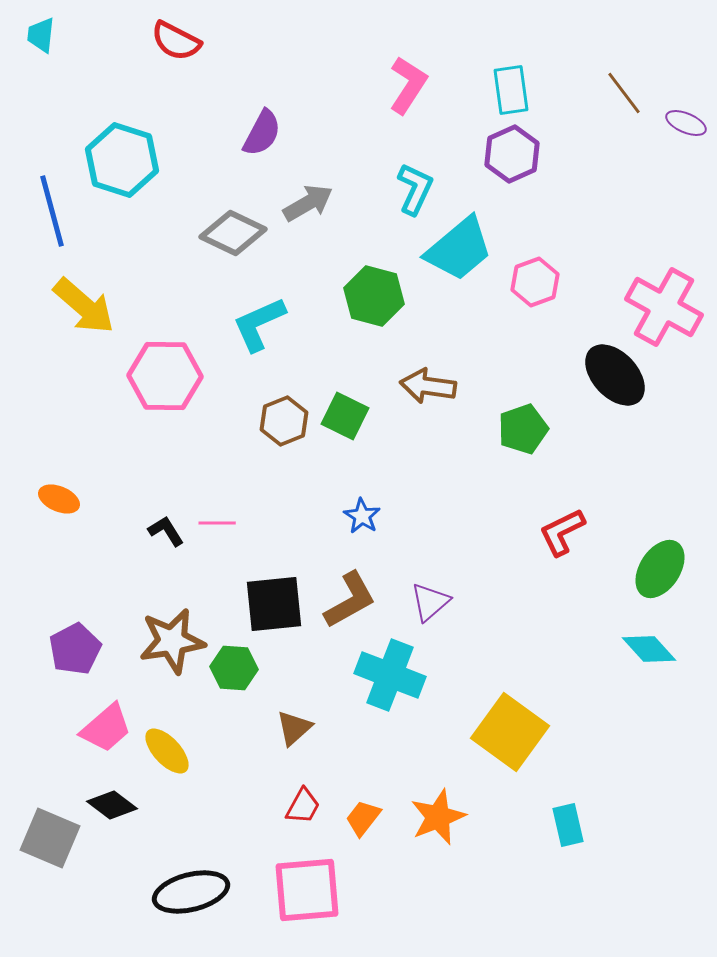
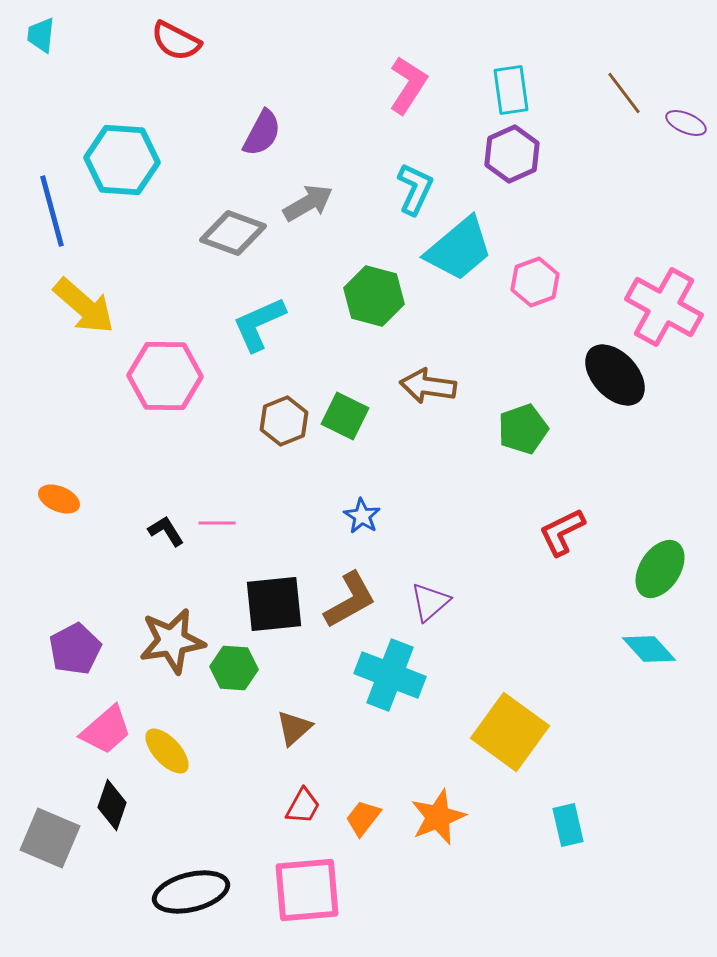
cyan hexagon at (122, 160): rotated 14 degrees counterclockwise
gray diamond at (233, 233): rotated 6 degrees counterclockwise
pink trapezoid at (106, 728): moved 2 px down
black diamond at (112, 805): rotated 72 degrees clockwise
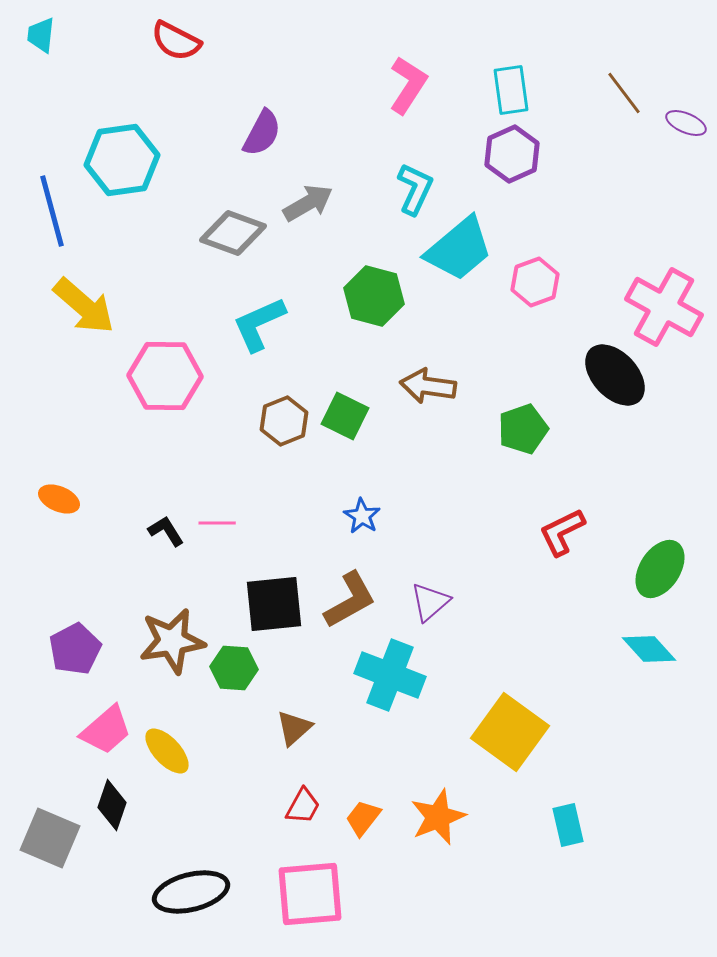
cyan hexagon at (122, 160): rotated 12 degrees counterclockwise
pink square at (307, 890): moved 3 px right, 4 px down
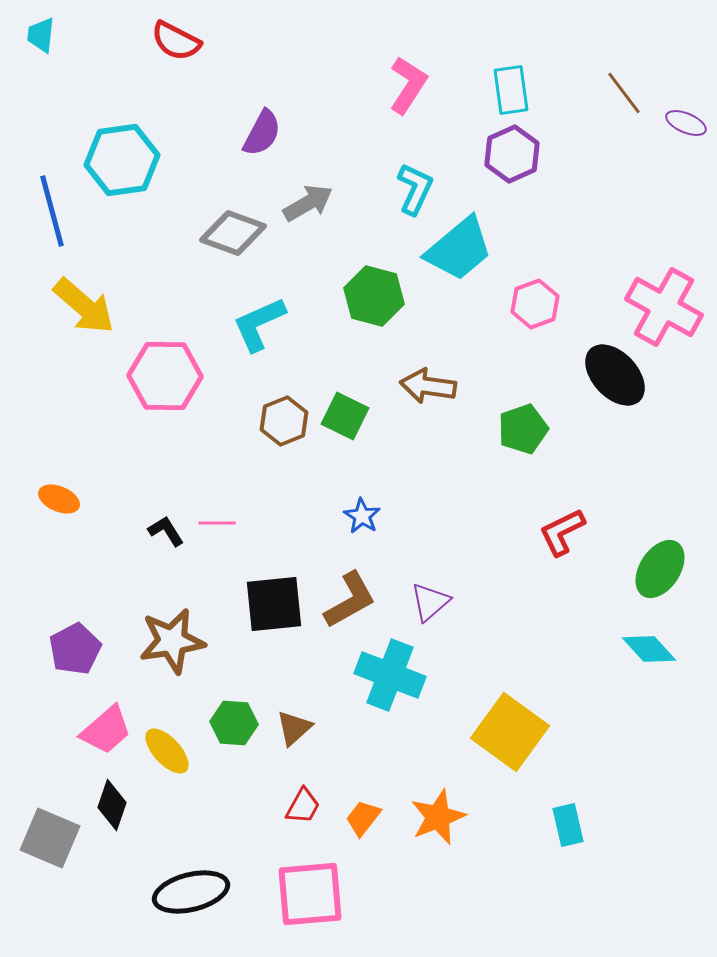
pink hexagon at (535, 282): moved 22 px down
green hexagon at (234, 668): moved 55 px down
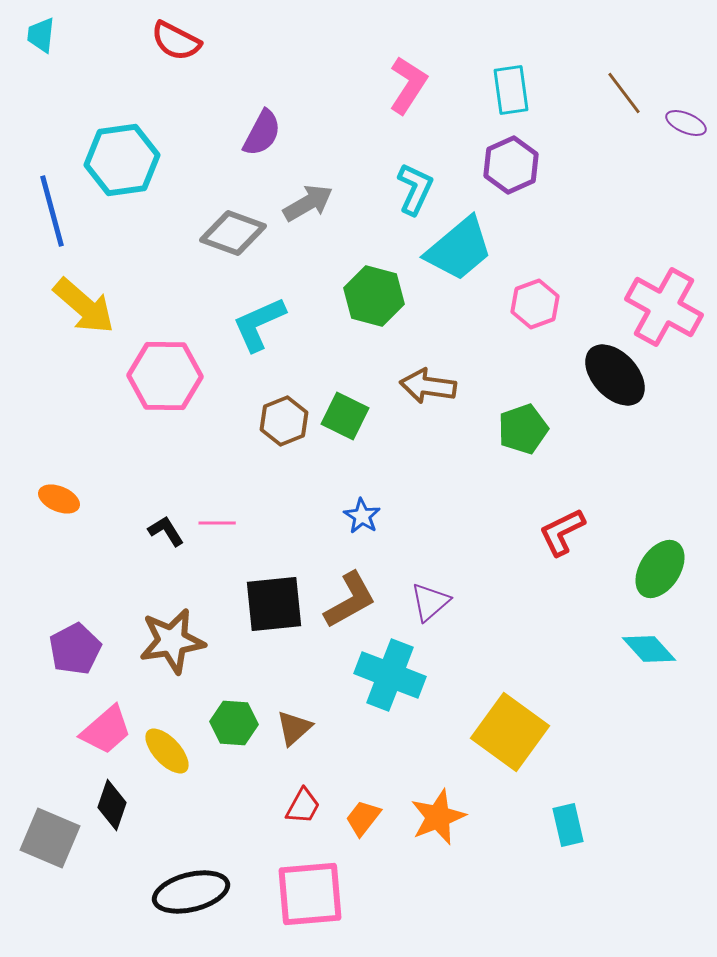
purple hexagon at (512, 154): moved 1 px left, 11 px down
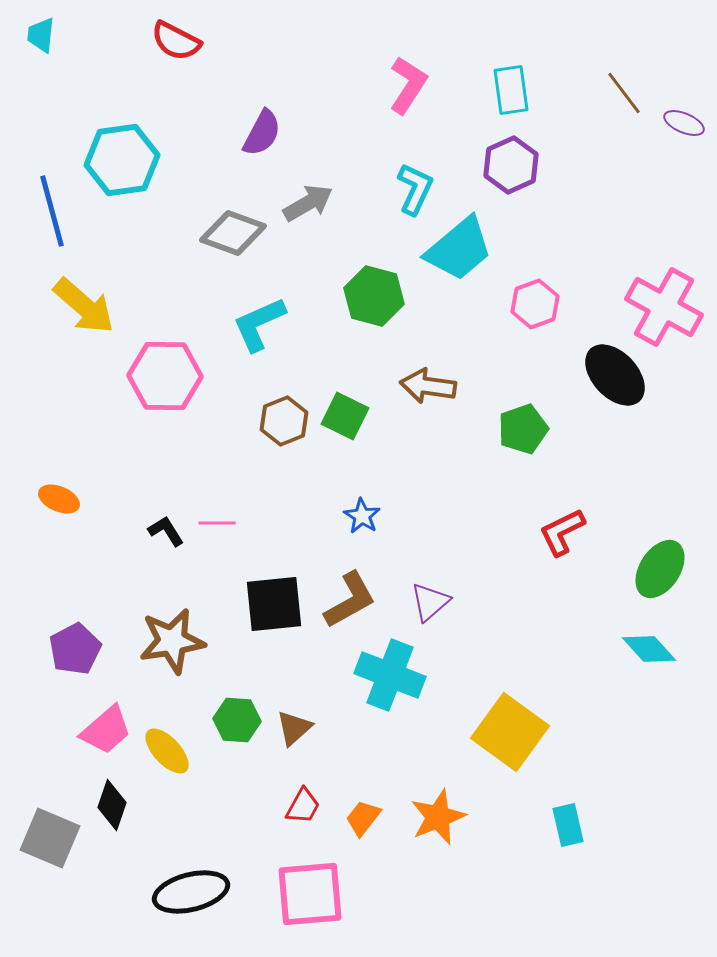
purple ellipse at (686, 123): moved 2 px left
green hexagon at (234, 723): moved 3 px right, 3 px up
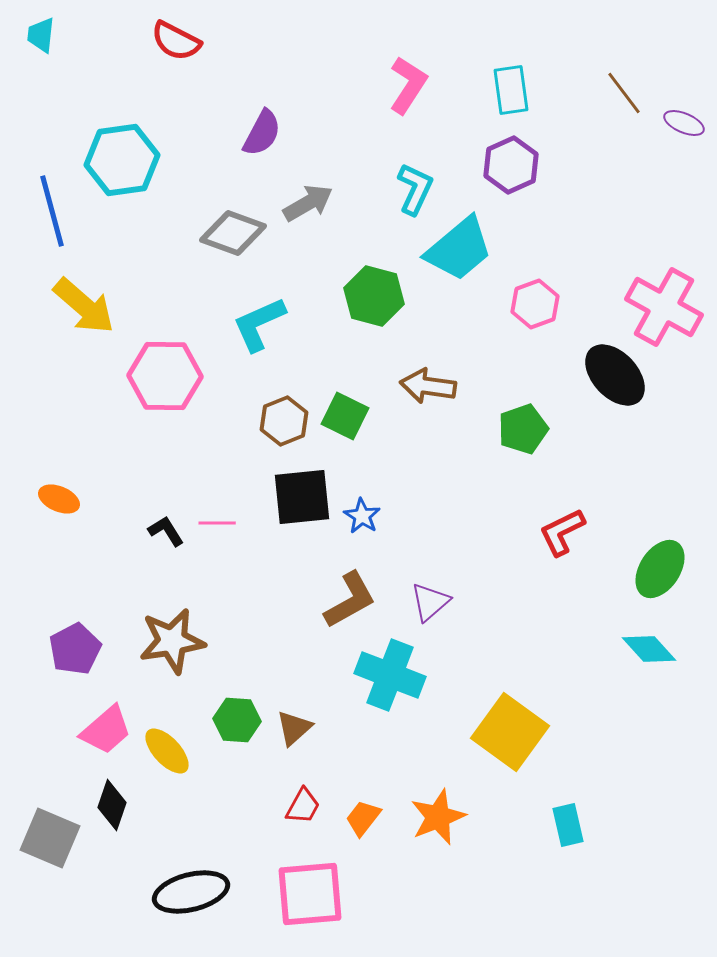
black square at (274, 604): moved 28 px right, 107 px up
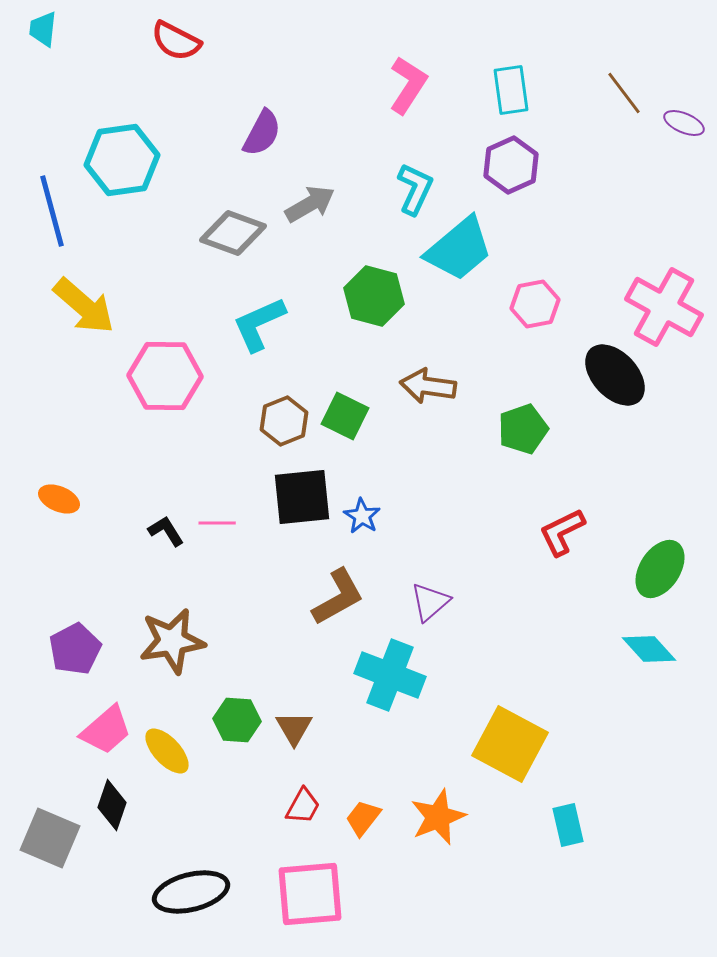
cyan trapezoid at (41, 35): moved 2 px right, 6 px up
gray arrow at (308, 203): moved 2 px right, 1 px down
pink hexagon at (535, 304): rotated 9 degrees clockwise
brown L-shape at (350, 600): moved 12 px left, 3 px up
brown triangle at (294, 728): rotated 18 degrees counterclockwise
yellow square at (510, 732): moved 12 px down; rotated 8 degrees counterclockwise
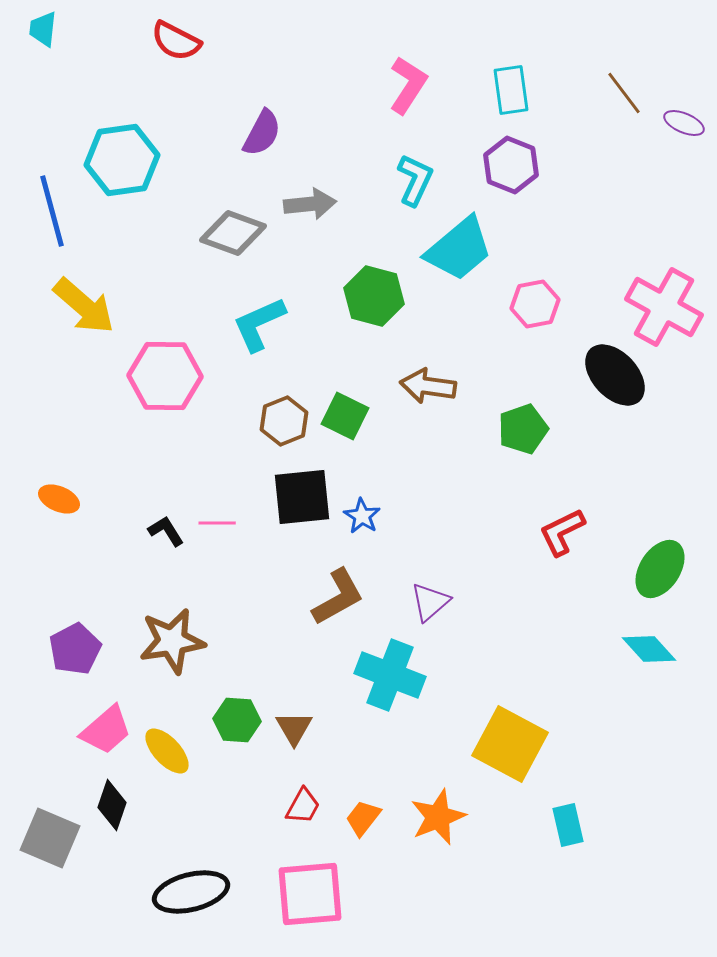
purple hexagon at (511, 165): rotated 14 degrees counterclockwise
cyan L-shape at (415, 189): moved 9 px up
gray arrow at (310, 204): rotated 24 degrees clockwise
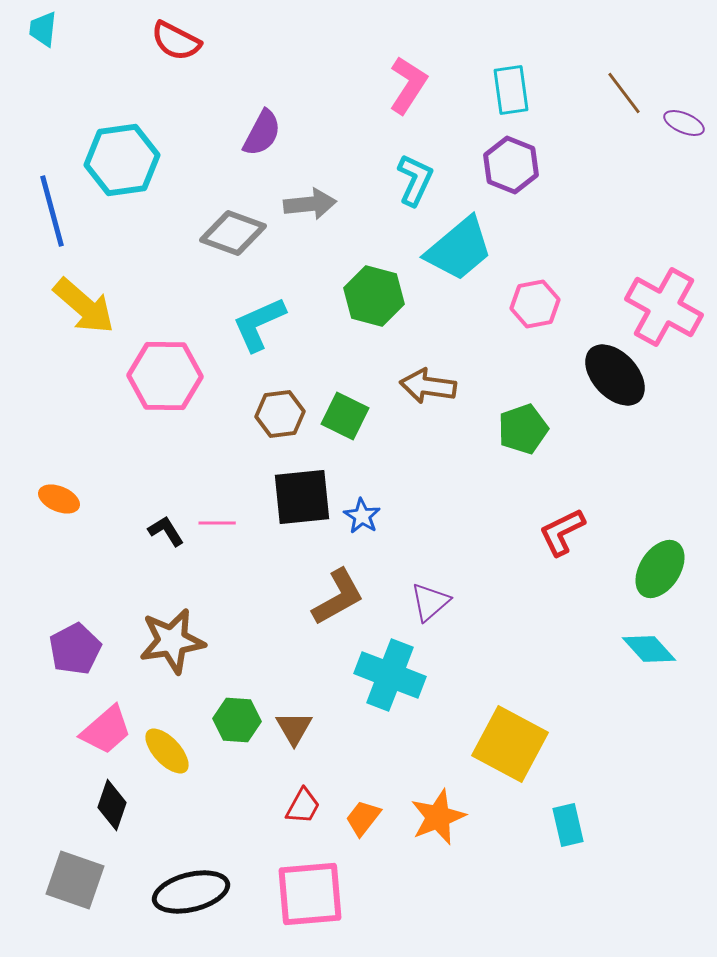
brown hexagon at (284, 421): moved 4 px left, 7 px up; rotated 15 degrees clockwise
gray square at (50, 838): moved 25 px right, 42 px down; rotated 4 degrees counterclockwise
